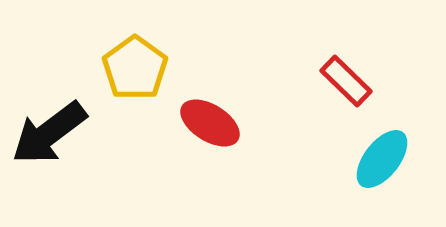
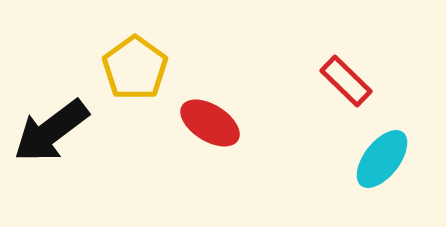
black arrow: moved 2 px right, 2 px up
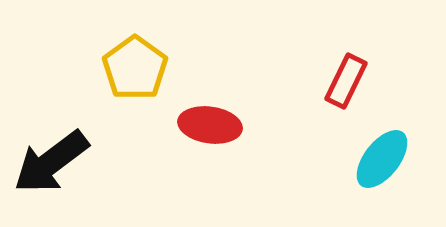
red rectangle: rotated 72 degrees clockwise
red ellipse: moved 2 px down; rotated 24 degrees counterclockwise
black arrow: moved 31 px down
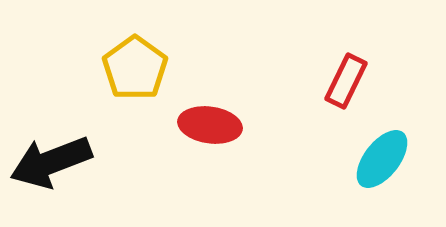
black arrow: rotated 16 degrees clockwise
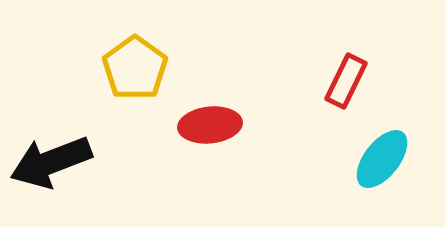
red ellipse: rotated 14 degrees counterclockwise
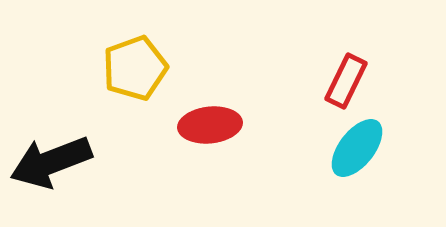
yellow pentagon: rotated 16 degrees clockwise
cyan ellipse: moved 25 px left, 11 px up
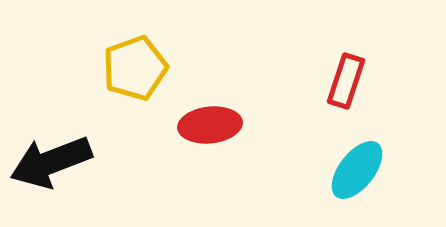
red rectangle: rotated 8 degrees counterclockwise
cyan ellipse: moved 22 px down
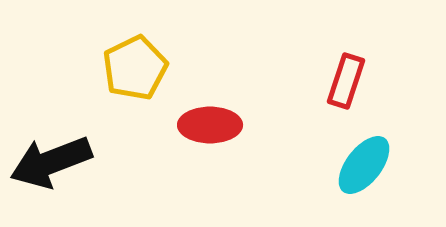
yellow pentagon: rotated 6 degrees counterclockwise
red ellipse: rotated 6 degrees clockwise
cyan ellipse: moved 7 px right, 5 px up
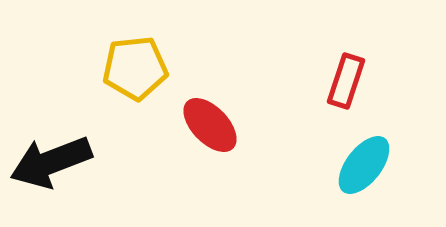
yellow pentagon: rotated 20 degrees clockwise
red ellipse: rotated 46 degrees clockwise
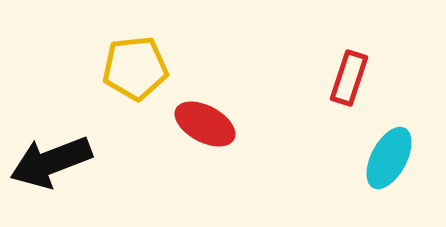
red rectangle: moved 3 px right, 3 px up
red ellipse: moved 5 px left, 1 px up; rotated 18 degrees counterclockwise
cyan ellipse: moved 25 px right, 7 px up; rotated 10 degrees counterclockwise
